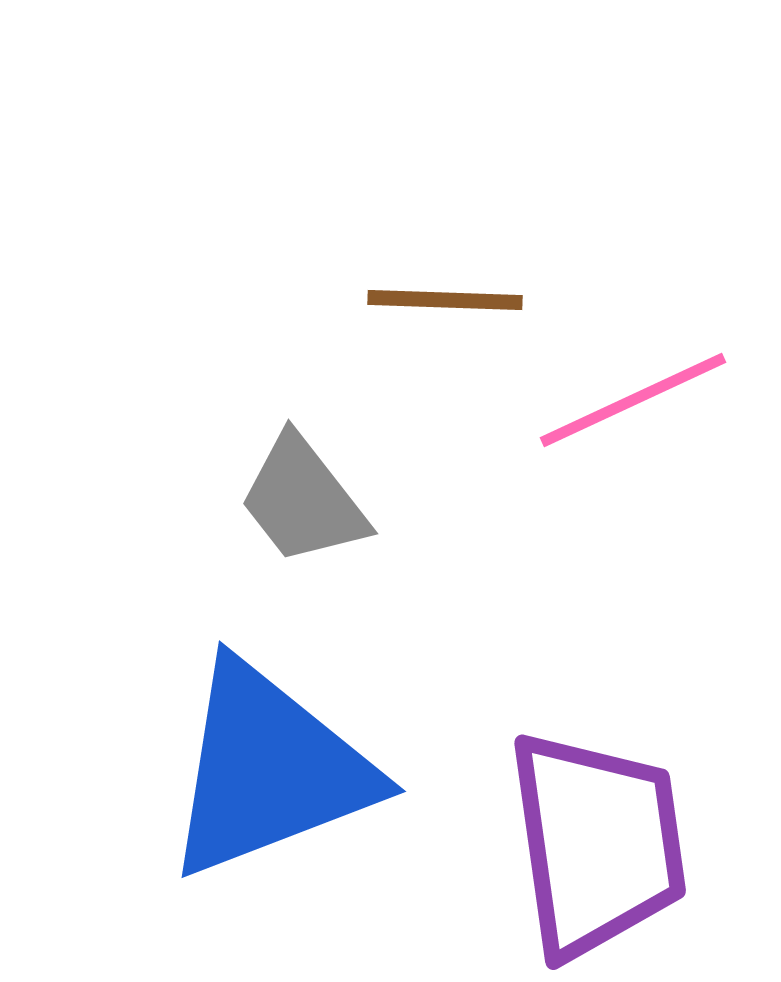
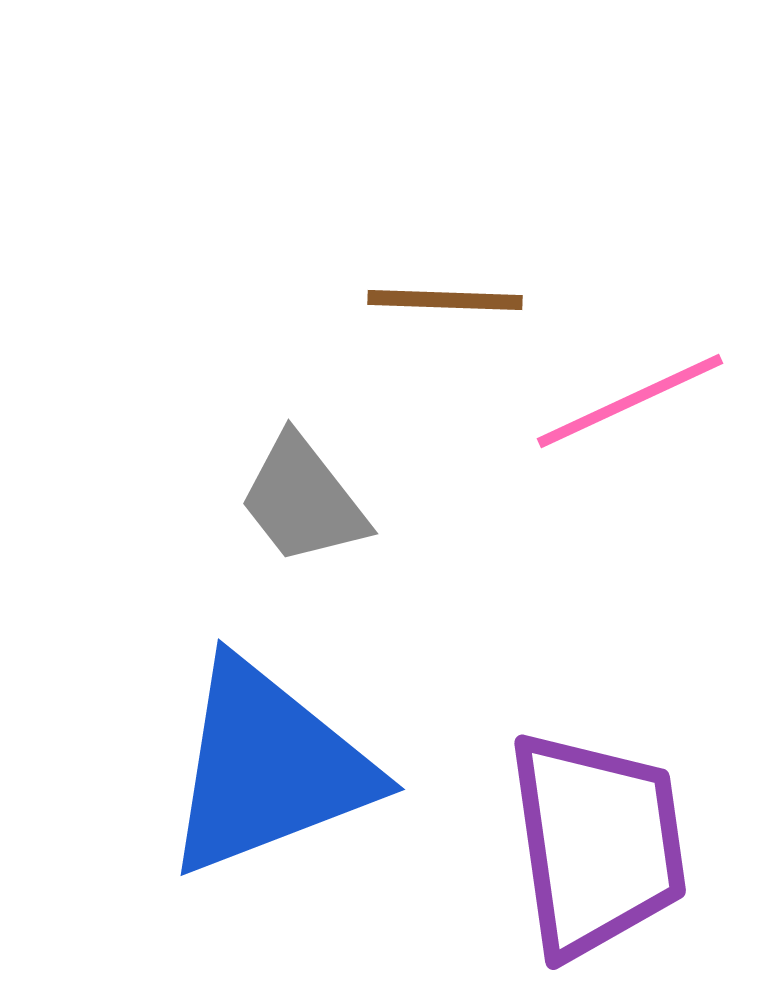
pink line: moved 3 px left, 1 px down
blue triangle: moved 1 px left, 2 px up
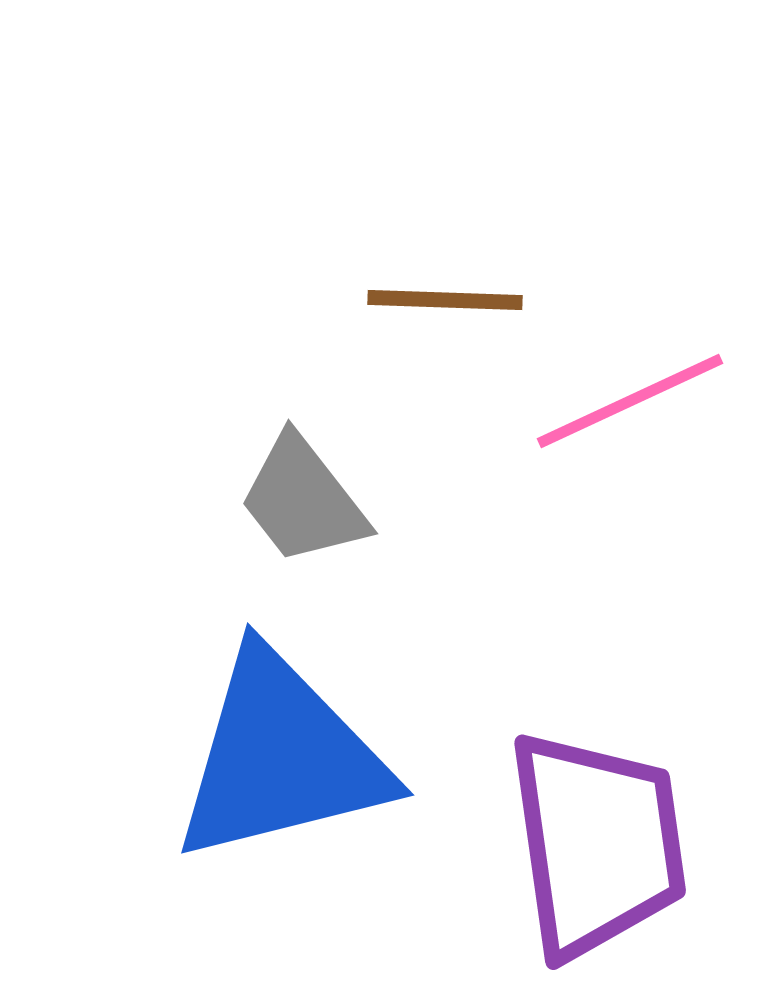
blue triangle: moved 13 px right, 11 px up; rotated 7 degrees clockwise
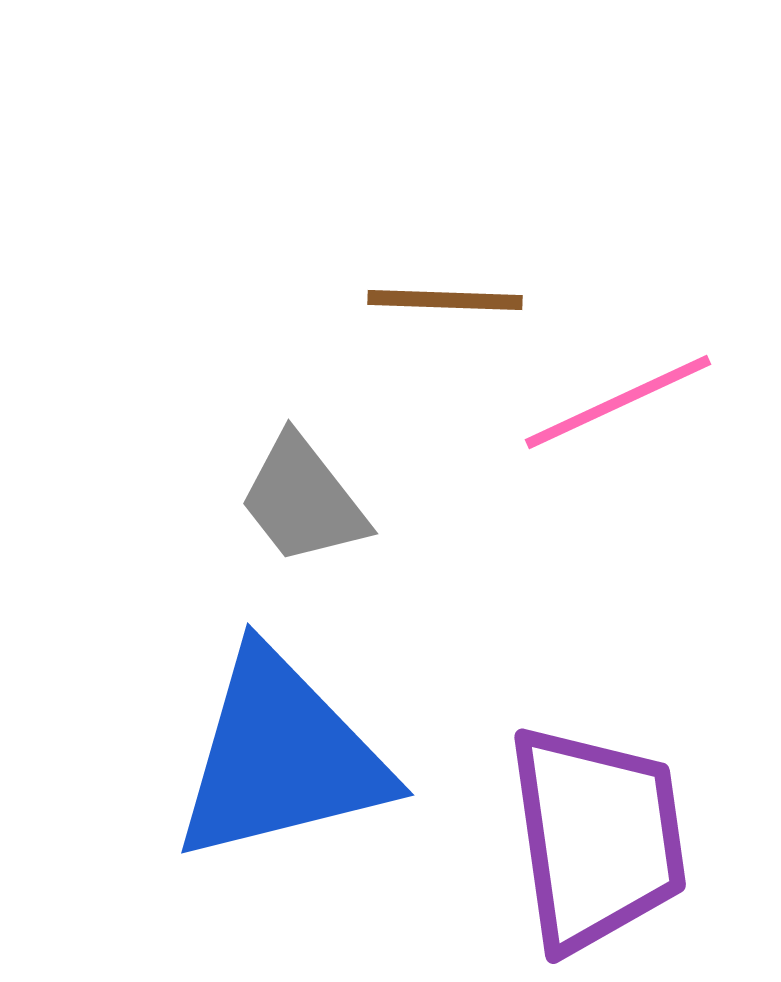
pink line: moved 12 px left, 1 px down
purple trapezoid: moved 6 px up
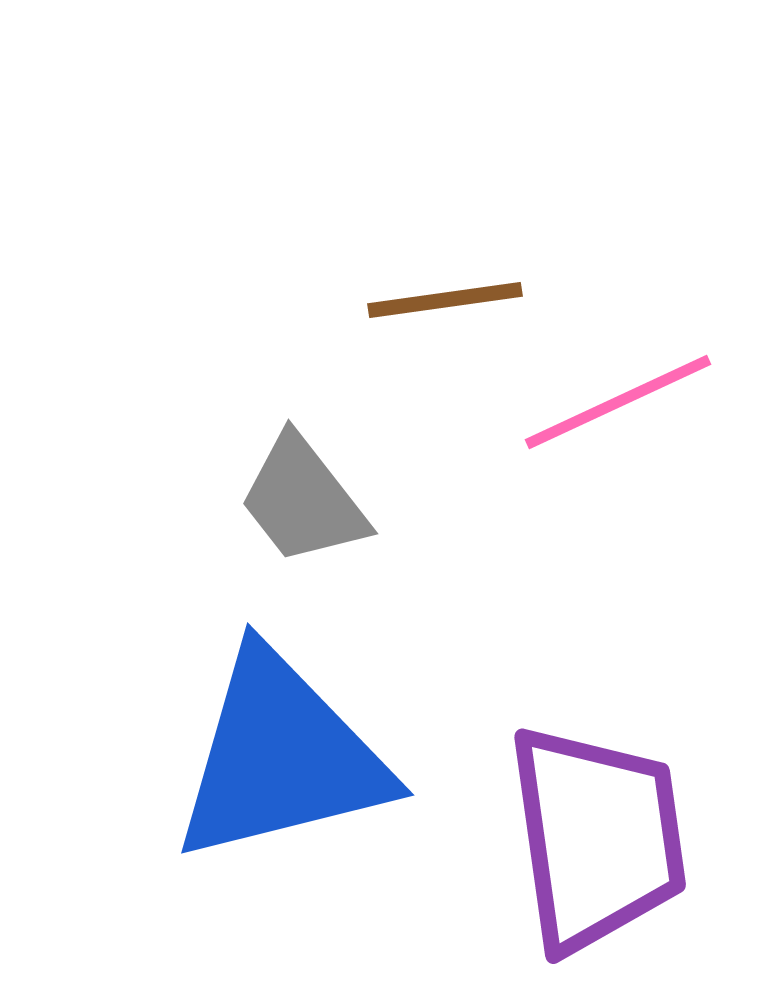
brown line: rotated 10 degrees counterclockwise
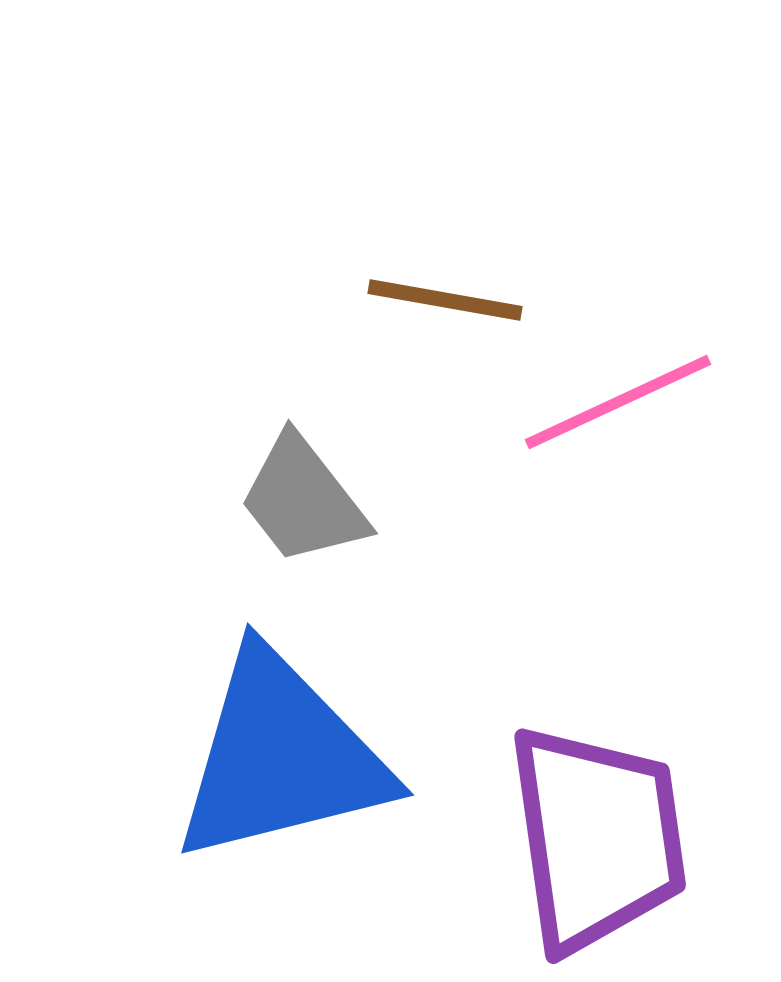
brown line: rotated 18 degrees clockwise
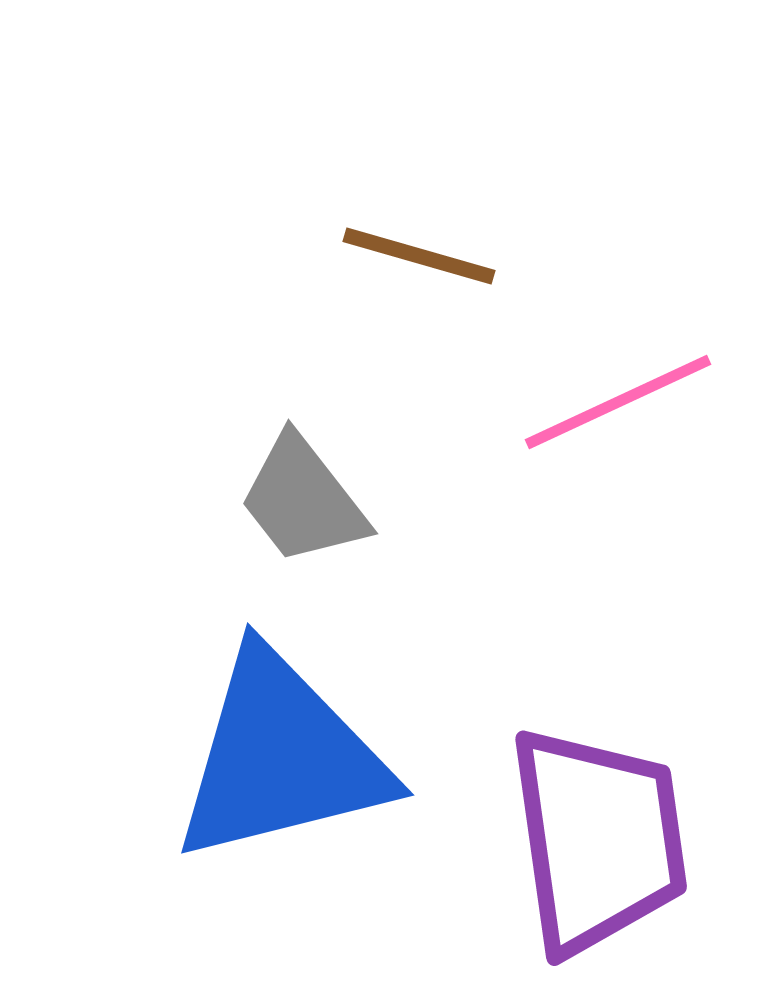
brown line: moved 26 px left, 44 px up; rotated 6 degrees clockwise
purple trapezoid: moved 1 px right, 2 px down
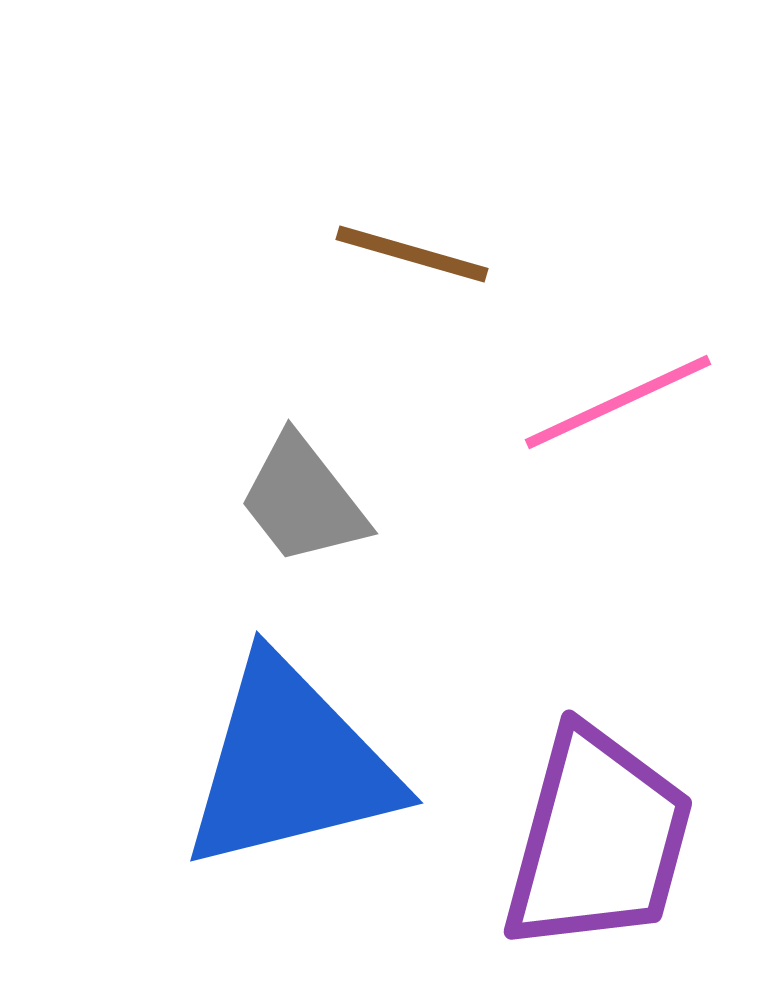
brown line: moved 7 px left, 2 px up
blue triangle: moved 9 px right, 8 px down
purple trapezoid: rotated 23 degrees clockwise
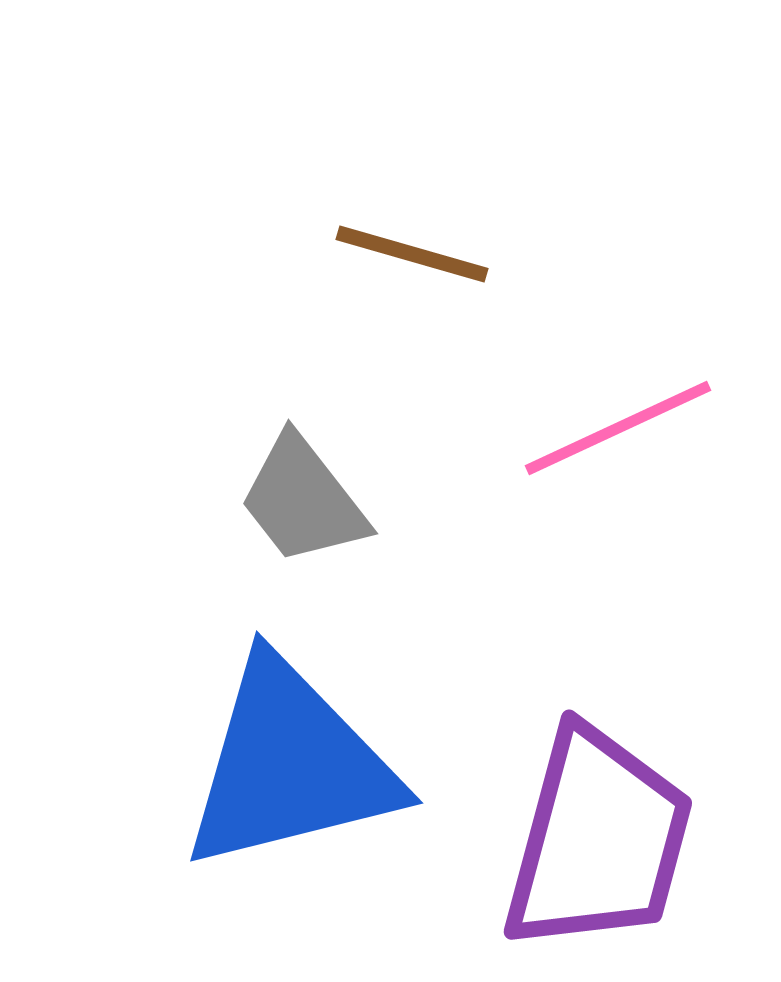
pink line: moved 26 px down
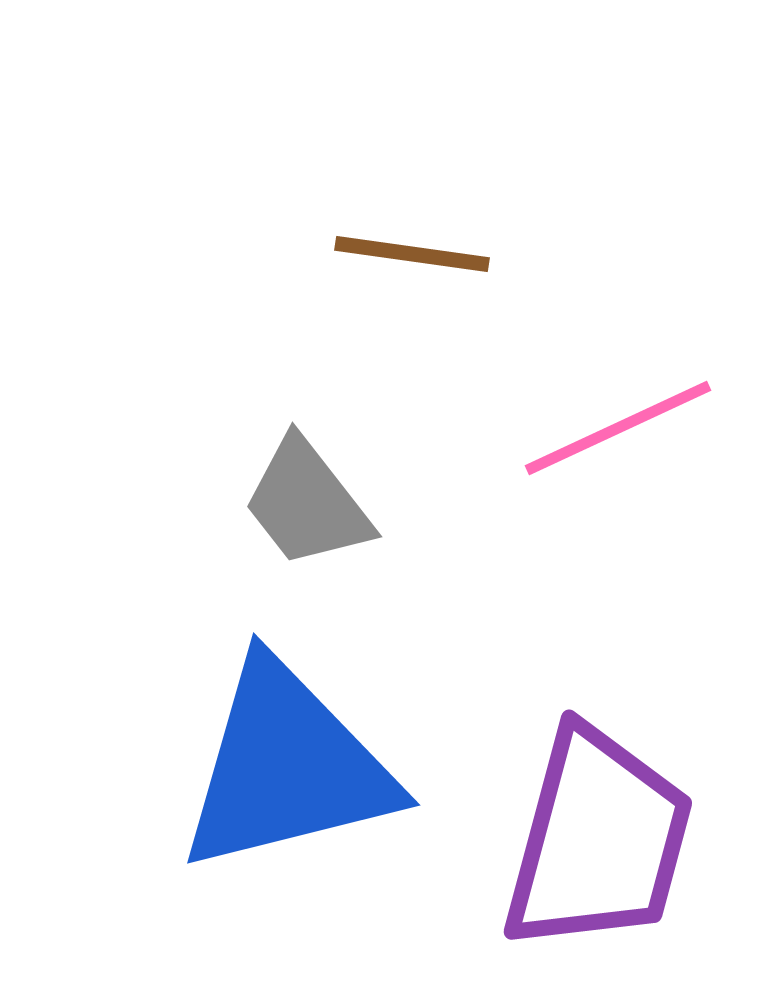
brown line: rotated 8 degrees counterclockwise
gray trapezoid: moved 4 px right, 3 px down
blue triangle: moved 3 px left, 2 px down
